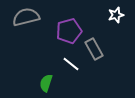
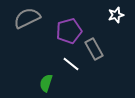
gray semicircle: moved 1 px right, 1 px down; rotated 12 degrees counterclockwise
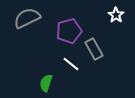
white star: rotated 21 degrees counterclockwise
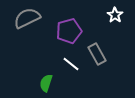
white star: moved 1 px left
gray rectangle: moved 3 px right, 5 px down
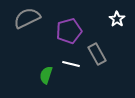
white star: moved 2 px right, 4 px down
white line: rotated 24 degrees counterclockwise
green semicircle: moved 8 px up
